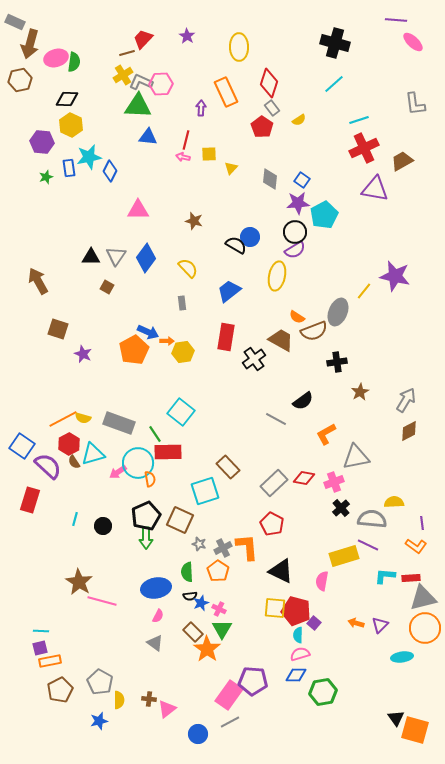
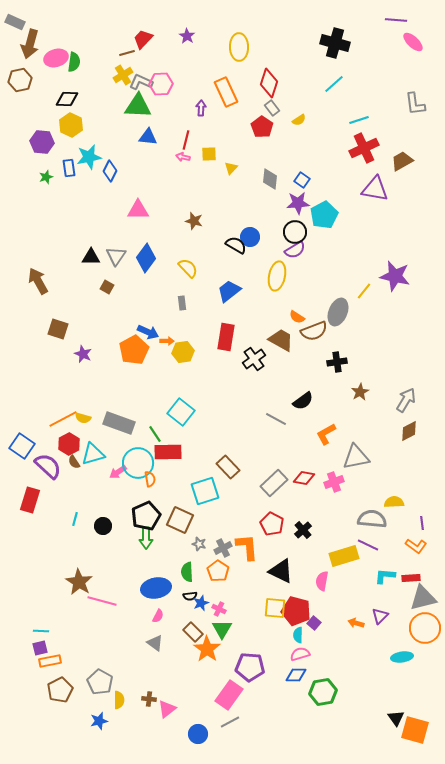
black cross at (341, 508): moved 38 px left, 22 px down
purple triangle at (380, 625): moved 9 px up
purple pentagon at (253, 681): moved 3 px left, 14 px up
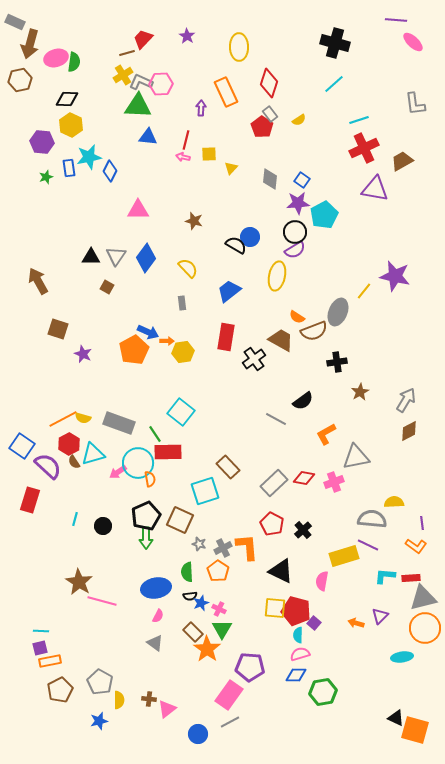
gray rectangle at (272, 108): moved 2 px left, 6 px down
black triangle at (396, 718): rotated 30 degrees counterclockwise
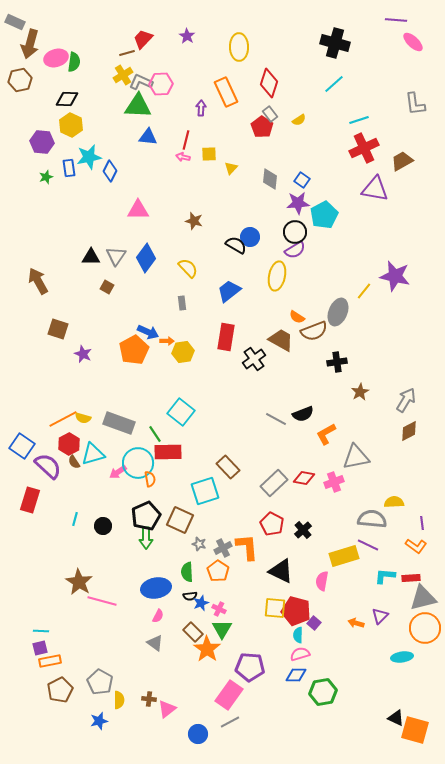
black semicircle at (303, 401): moved 13 px down; rotated 15 degrees clockwise
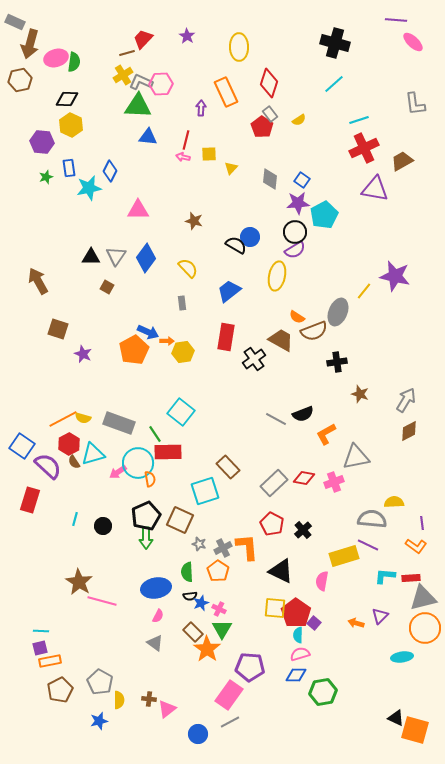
cyan star at (89, 157): moved 31 px down
brown star at (360, 392): moved 2 px down; rotated 24 degrees counterclockwise
red pentagon at (296, 611): moved 2 px down; rotated 20 degrees clockwise
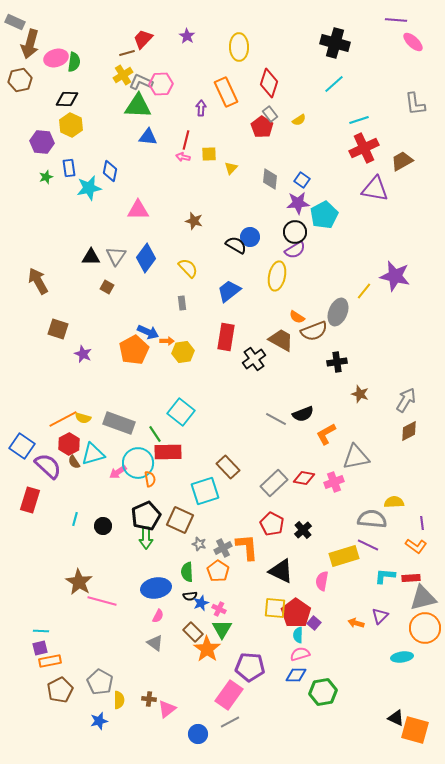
blue diamond at (110, 171): rotated 15 degrees counterclockwise
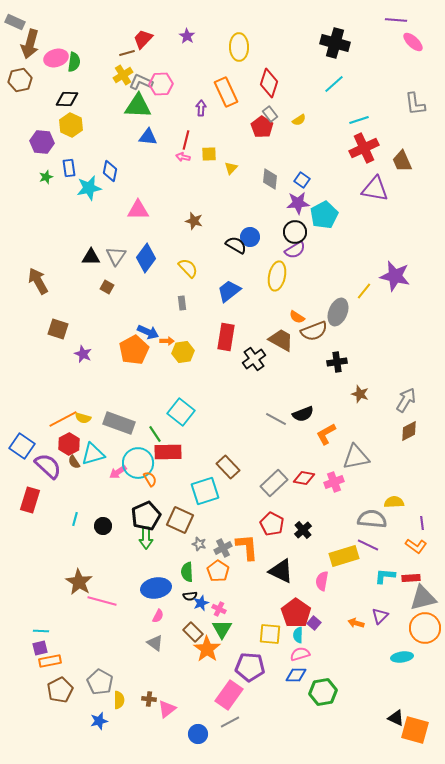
brown trapezoid at (402, 161): rotated 85 degrees counterclockwise
orange semicircle at (150, 479): rotated 21 degrees counterclockwise
yellow square at (275, 608): moved 5 px left, 26 px down
